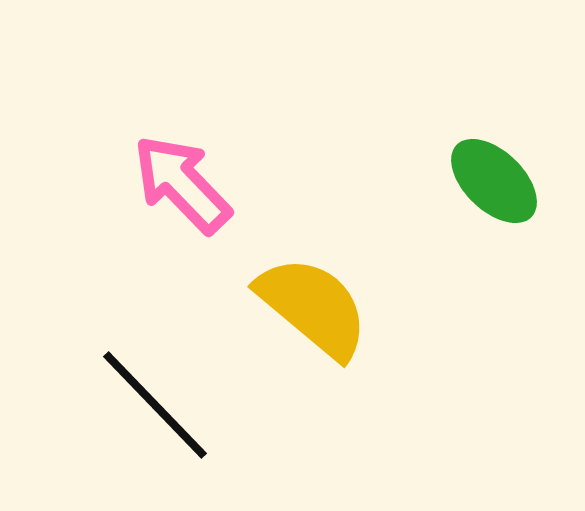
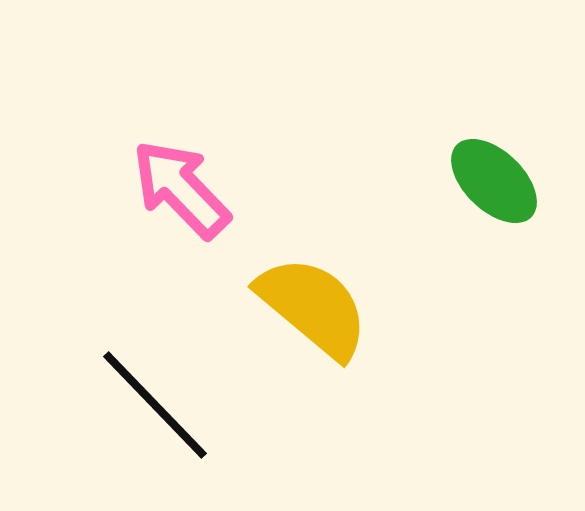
pink arrow: moved 1 px left, 5 px down
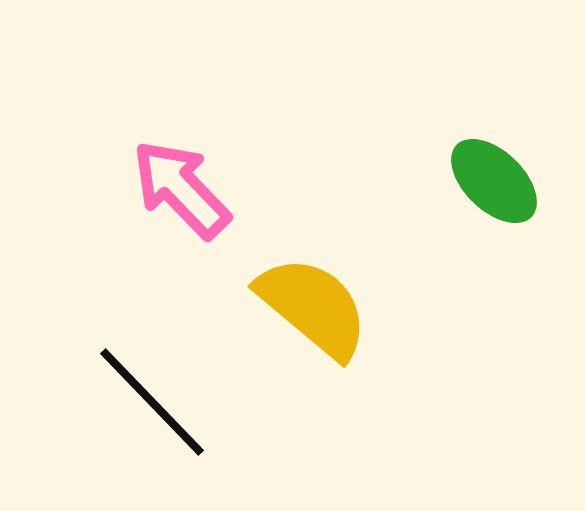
black line: moved 3 px left, 3 px up
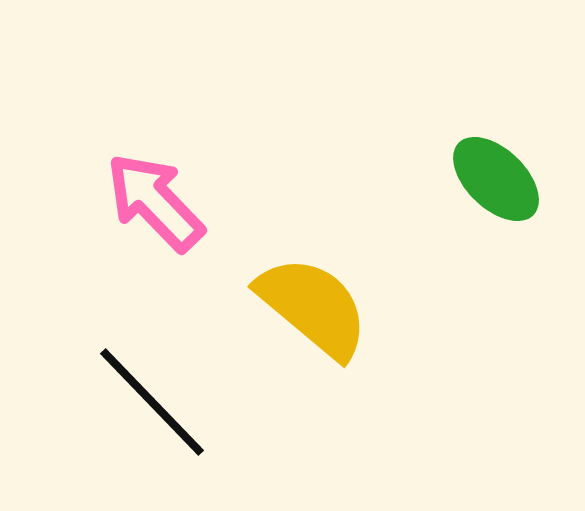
green ellipse: moved 2 px right, 2 px up
pink arrow: moved 26 px left, 13 px down
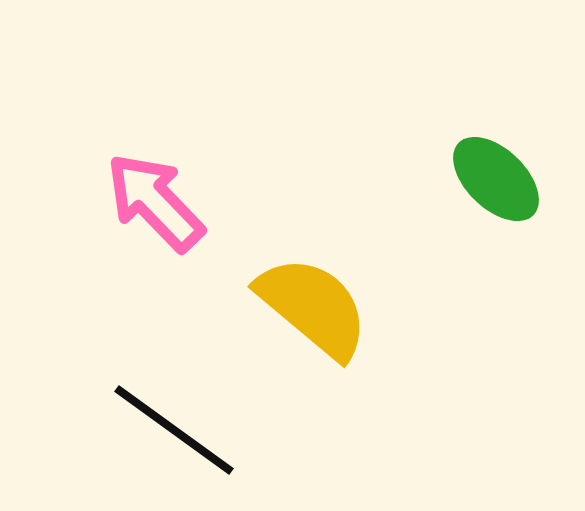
black line: moved 22 px right, 28 px down; rotated 10 degrees counterclockwise
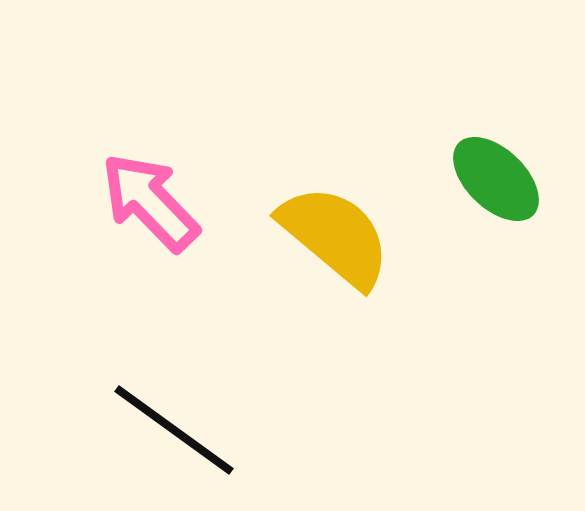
pink arrow: moved 5 px left
yellow semicircle: moved 22 px right, 71 px up
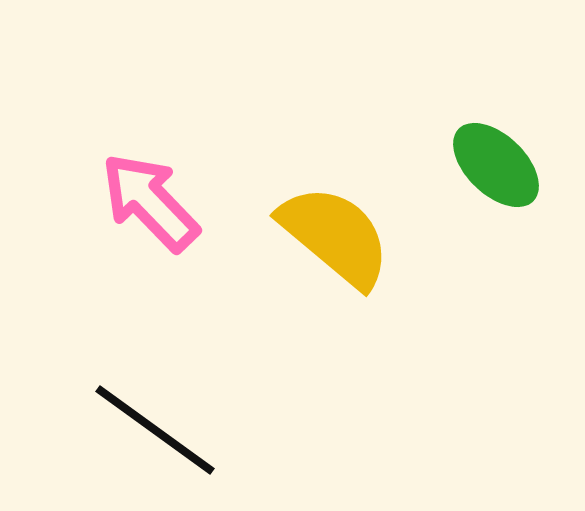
green ellipse: moved 14 px up
black line: moved 19 px left
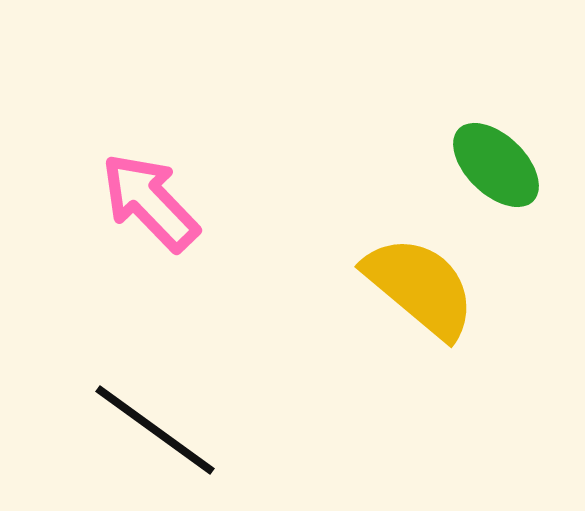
yellow semicircle: moved 85 px right, 51 px down
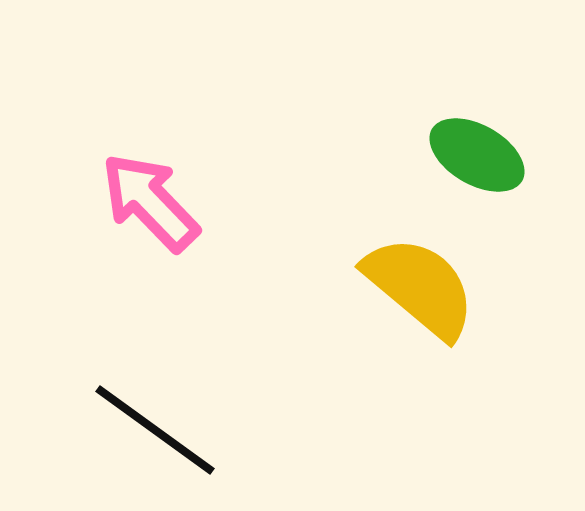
green ellipse: moved 19 px left, 10 px up; rotated 14 degrees counterclockwise
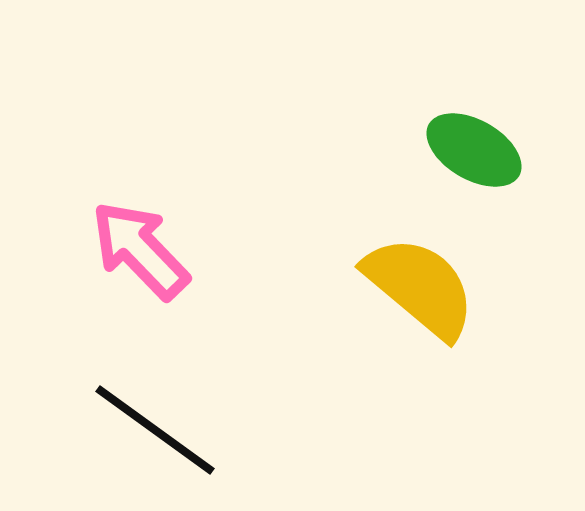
green ellipse: moved 3 px left, 5 px up
pink arrow: moved 10 px left, 48 px down
